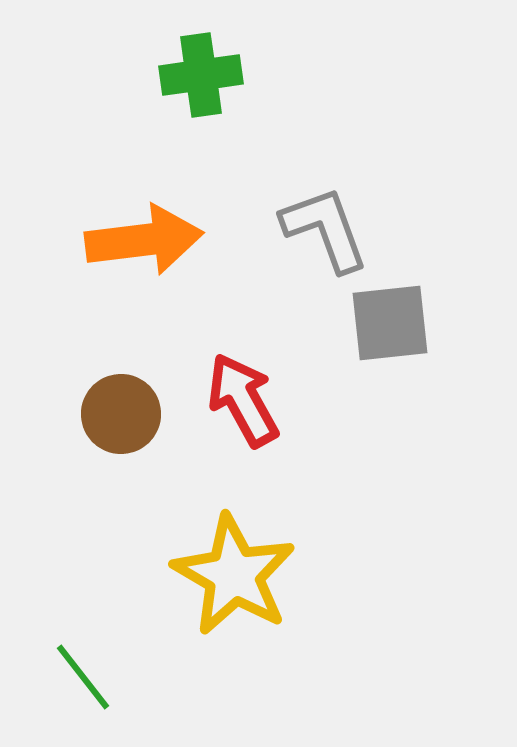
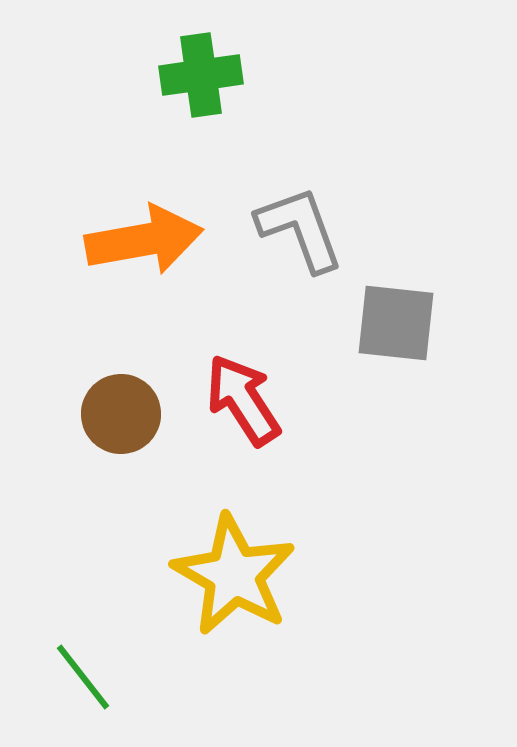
gray L-shape: moved 25 px left
orange arrow: rotated 3 degrees counterclockwise
gray square: moved 6 px right; rotated 12 degrees clockwise
red arrow: rotated 4 degrees counterclockwise
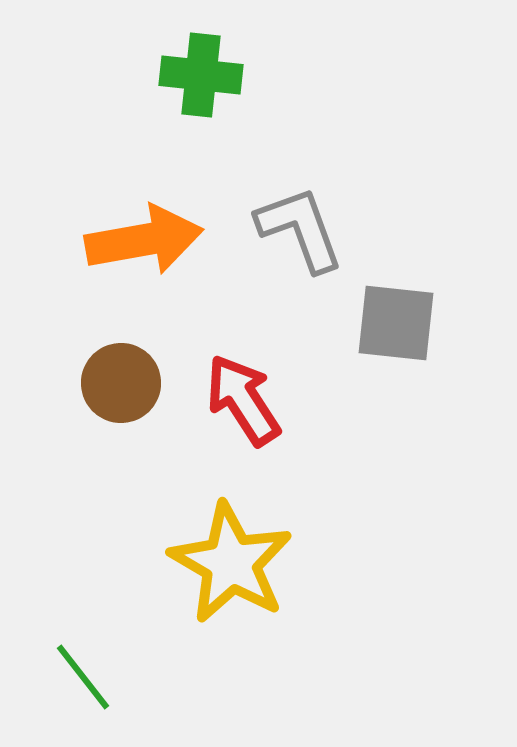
green cross: rotated 14 degrees clockwise
brown circle: moved 31 px up
yellow star: moved 3 px left, 12 px up
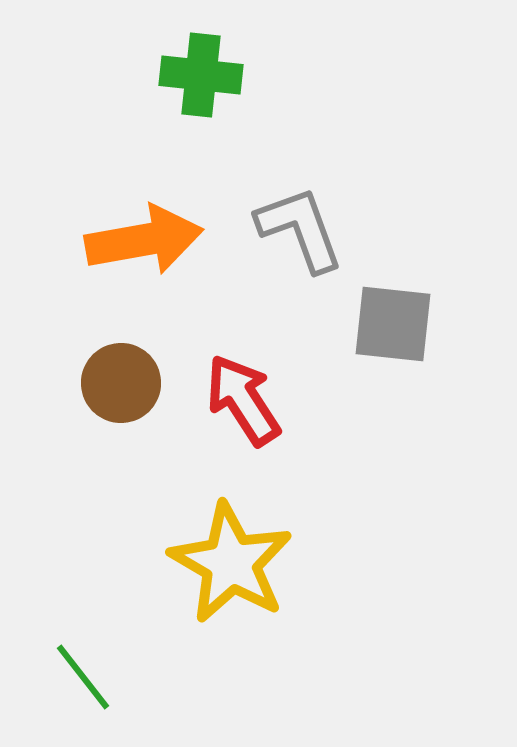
gray square: moved 3 px left, 1 px down
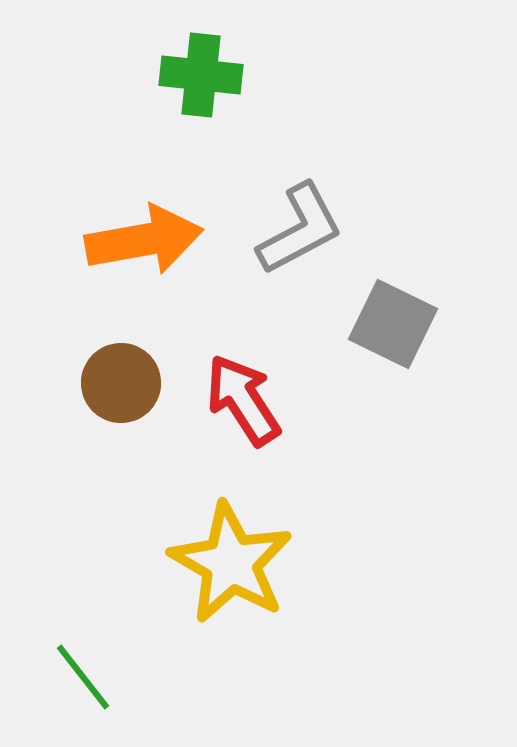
gray L-shape: rotated 82 degrees clockwise
gray square: rotated 20 degrees clockwise
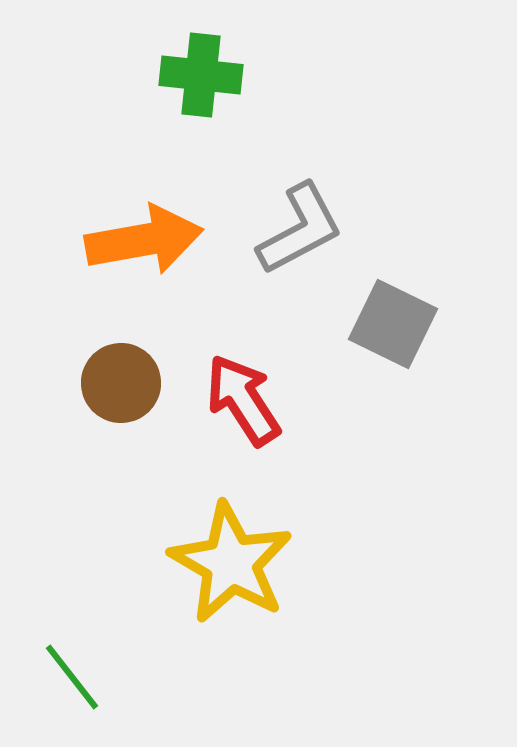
green line: moved 11 px left
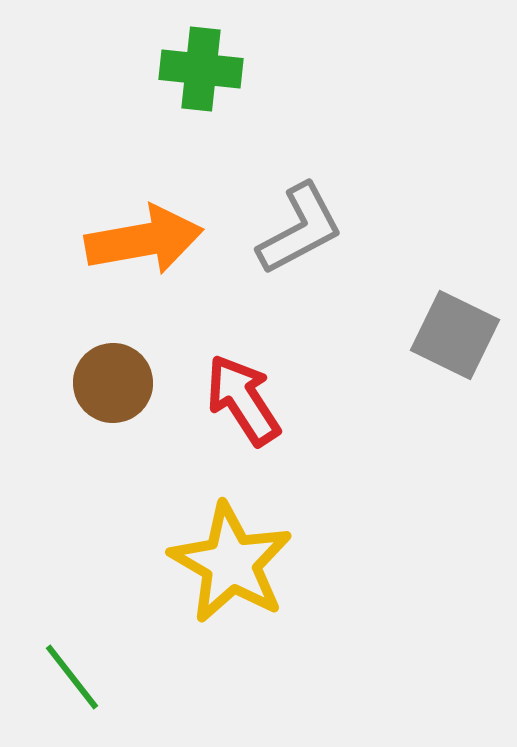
green cross: moved 6 px up
gray square: moved 62 px right, 11 px down
brown circle: moved 8 px left
